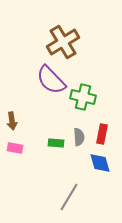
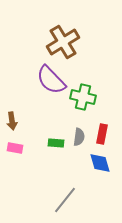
gray semicircle: rotated 12 degrees clockwise
gray line: moved 4 px left, 3 px down; rotated 8 degrees clockwise
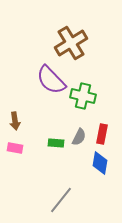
brown cross: moved 8 px right, 1 px down
green cross: moved 1 px up
brown arrow: moved 3 px right
gray semicircle: rotated 18 degrees clockwise
blue diamond: rotated 25 degrees clockwise
gray line: moved 4 px left
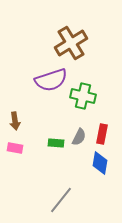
purple semicircle: rotated 64 degrees counterclockwise
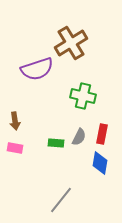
purple semicircle: moved 14 px left, 11 px up
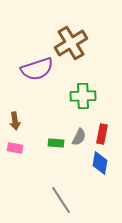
green cross: rotated 15 degrees counterclockwise
gray line: rotated 72 degrees counterclockwise
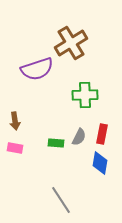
green cross: moved 2 px right, 1 px up
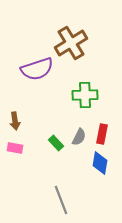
green rectangle: rotated 42 degrees clockwise
gray line: rotated 12 degrees clockwise
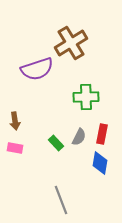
green cross: moved 1 px right, 2 px down
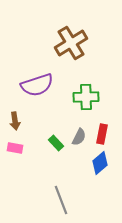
purple semicircle: moved 16 px down
blue diamond: rotated 40 degrees clockwise
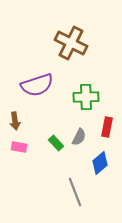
brown cross: rotated 32 degrees counterclockwise
red rectangle: moved 5 px right, 7 px up
pink rectangle: moved 4 px right, 1 px up
gray line: moved 14 px right, 8 px up
